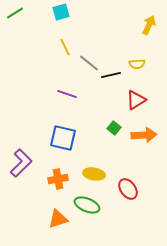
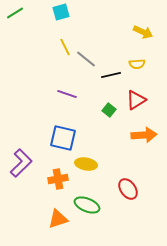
yellow arrow: moved 6 px left, 7 px down; rotated 90 degrees clockwise
gray line: moved 3 px left, 4 px up
green square: moved 5 px left, 18 px up
yellow ellipse: moved 8 px left, 10 px up
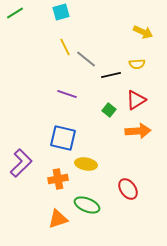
orange arrow: moved 6 px left, 4 px up
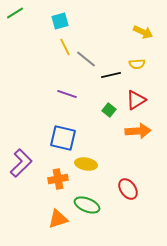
cyan square: moved 1 px left, 9 px down
